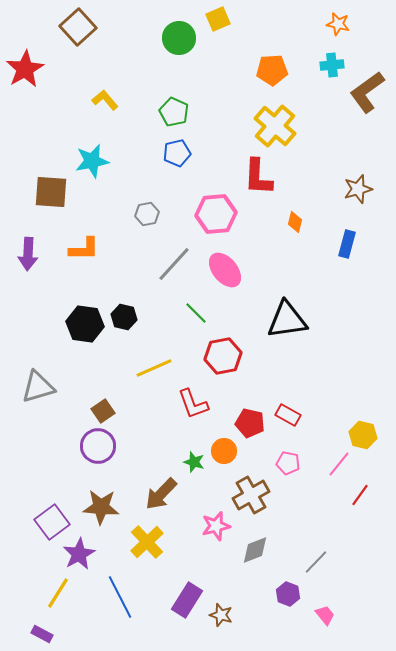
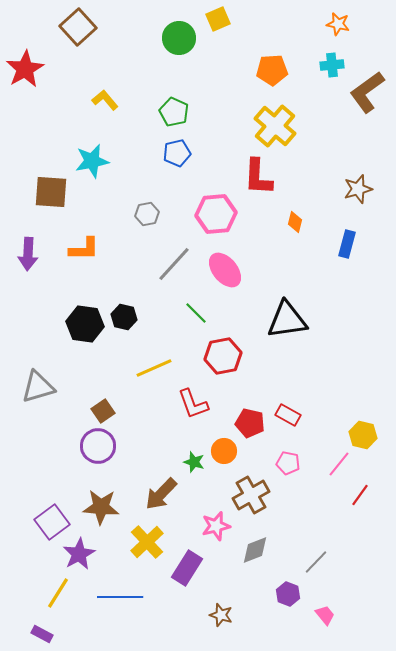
blue line at (120, 597): rotated 63 degrees counterclockwise
purple rectangle at (187, 600): moved 32 px up
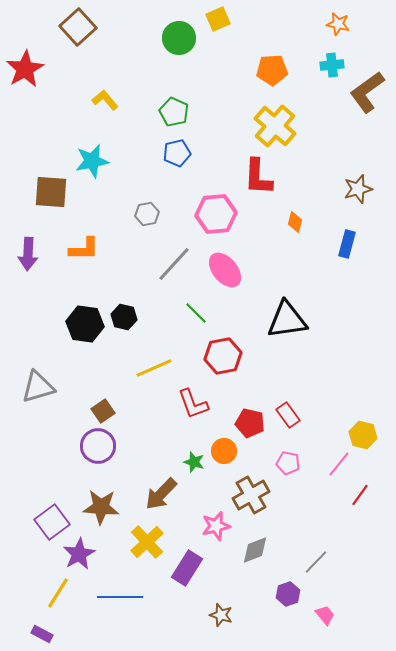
red rectangle at (288, 415): rotated 25 degrees clockwise
purple hexagon at (288, 594): rotated 20 degrees clockwise
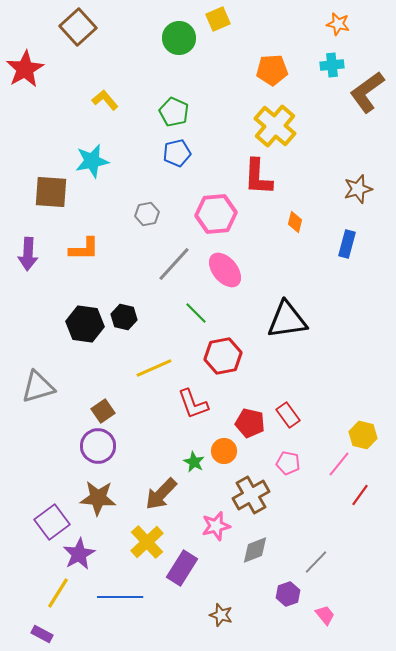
green star at (194, 462): rotated 10 degrees clockwise
brown star at (101, 507): moved 3 px left, 9 px up
purple rectangle at (187, 568): moved 5 px left
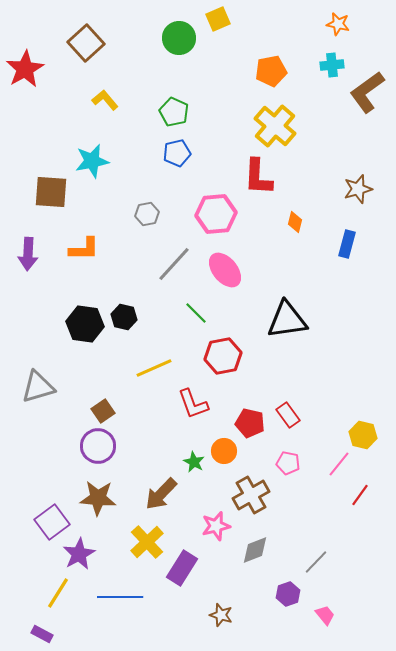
brown square at (78, 27): moved 8 px right, 16 px down
orange pentagon at (272, 70): moved 1 px left, 1 px down; rotated 8 degrees counterclockwise
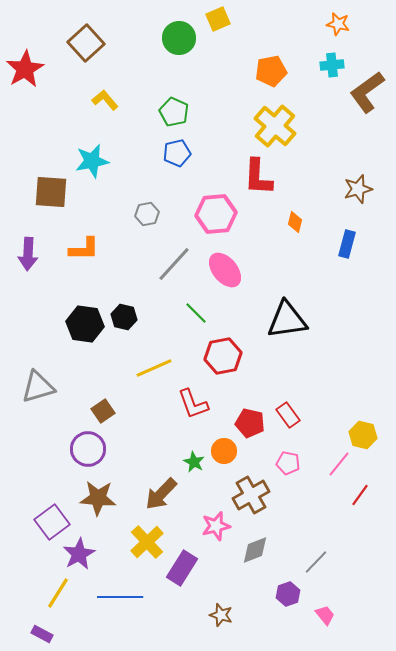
purple circle at (98, 446): moved 10 px left, 3 px down
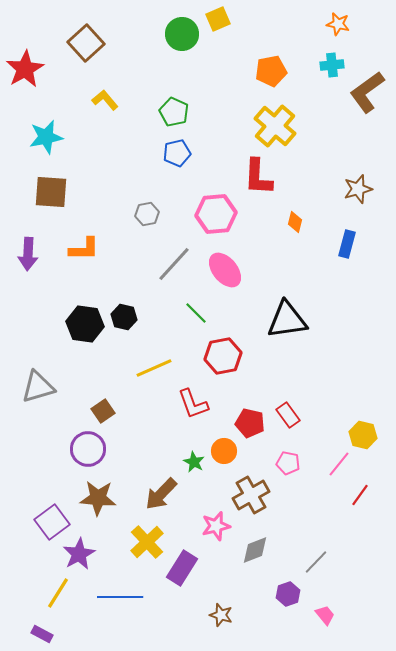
green circle at (179, 38): moved 3 px right, 4 px up
cyan star at (92, 161): moved 46 px left, 24 px up
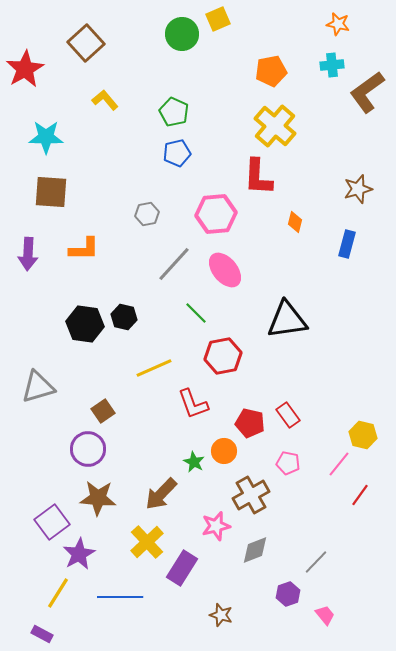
cyan star at (46, 137): rotated 12 degrees clockwise
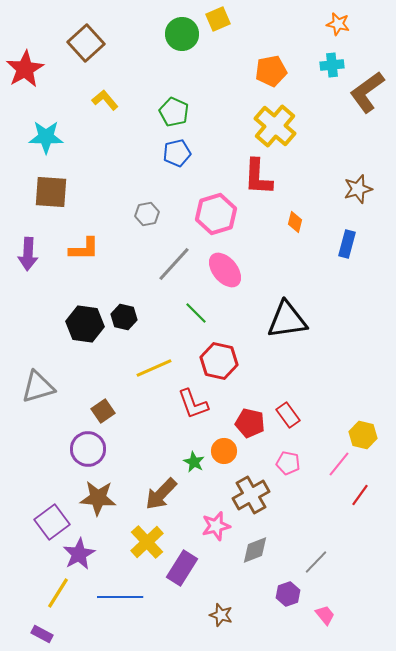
pink hexagon at (216, 214): rotated 12 degrees counterclockwise
red hexagon at (223, 356): moved 4 px left, 5 px down; rotated 24 degrees clockwise
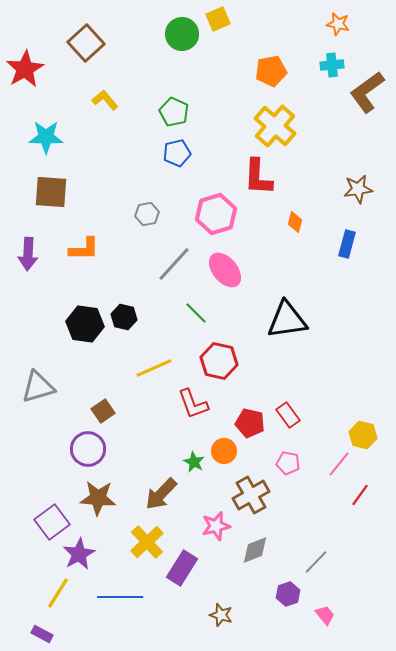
brown star at (358, 189): rotated 8 degrees clockwise
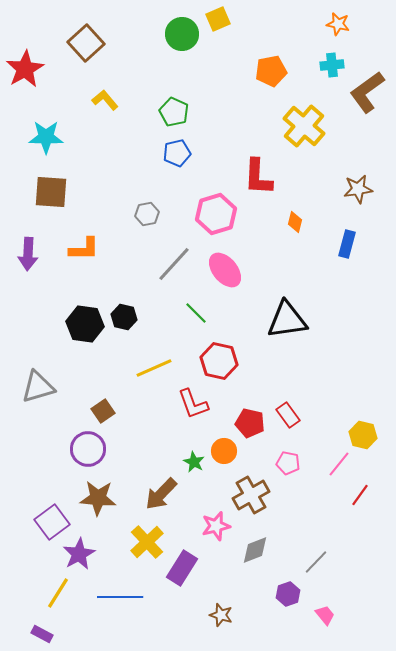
yellow cross at (275, 126): moved 29 px right
